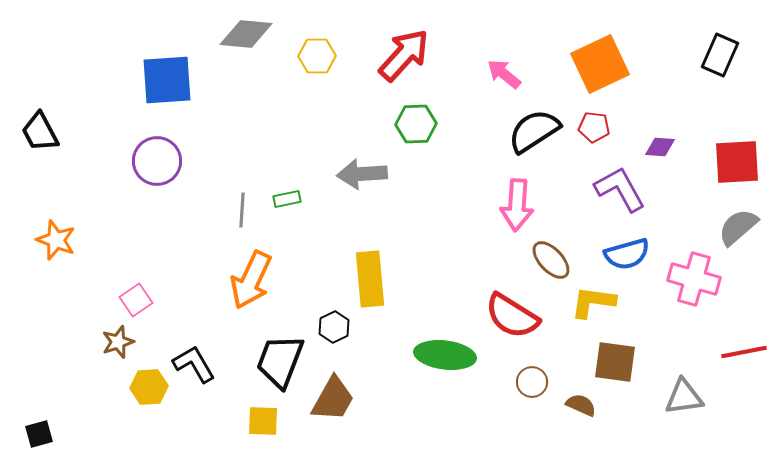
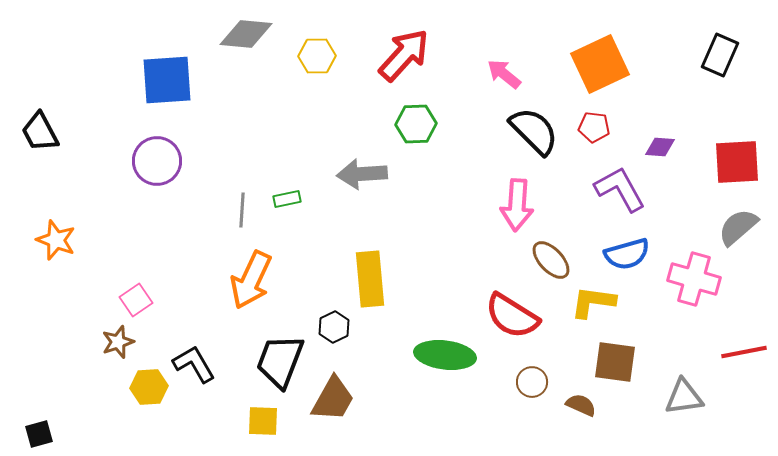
black semicircle at (534, 131): rotated 78 degrees clockwise
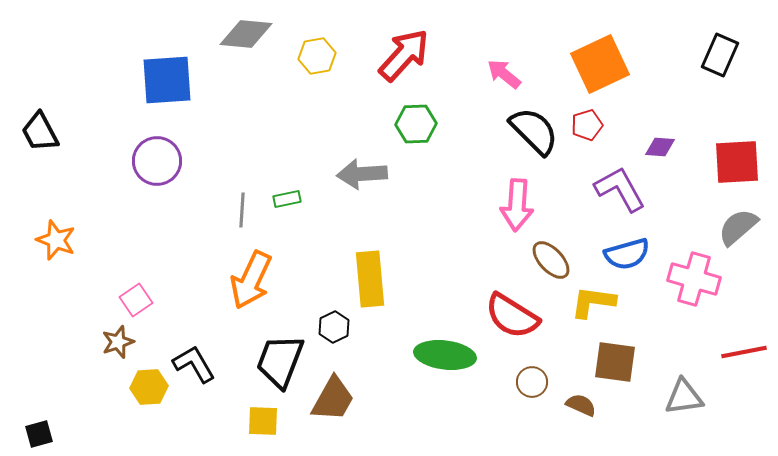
yellow hexagon at (317, 56): rotated 9 degrees counterclockwise
red pentagon at (594, 127): moved 7 px left, 2 px up; rotated 24 degrees counterclockwise
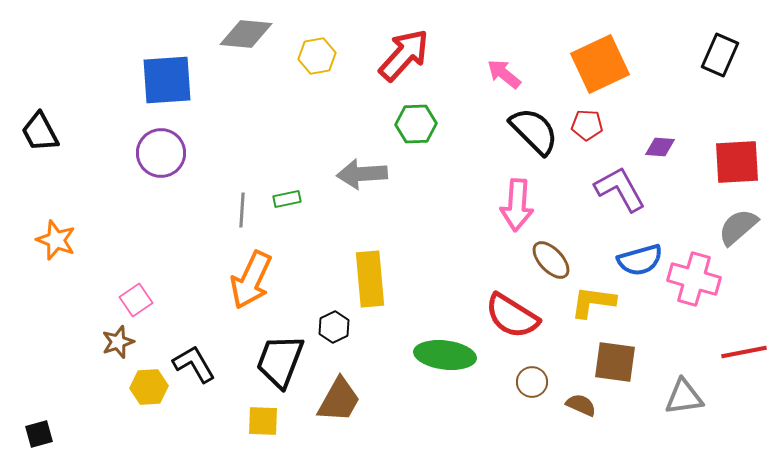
red pentagon at (587, 125): rotated 20 degrees clockwise
purple circle at (157, 161): moved 4 px right, 8 px up
blue semicircle at (627, 254): moved 13 px right, 6 px down
brown trapezoid at (333, 399): moved 6 px right, 1 px down
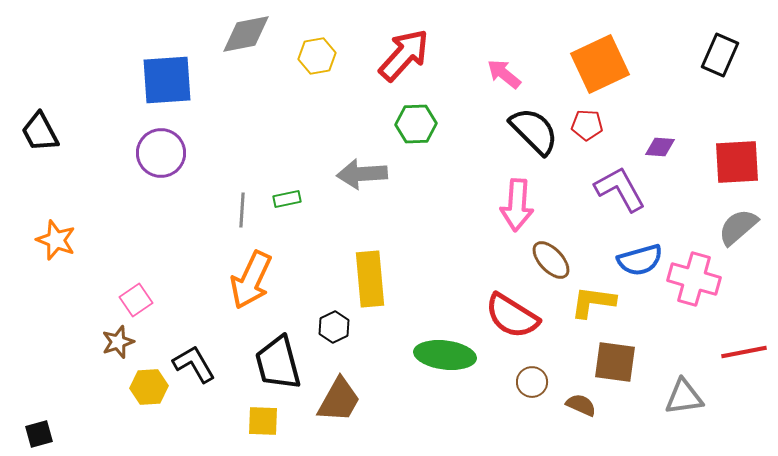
gray diamond at (246, 34): rotated 16 degrees counterclockwise
black trapezoid at (280, 361): moved 2 px left, 2 px down; rotated 36 degrees counterclockwise
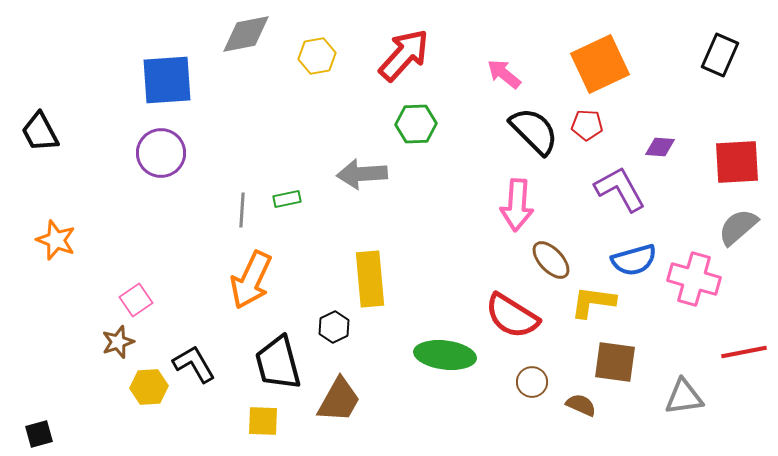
blue semicircle at (640, 260): moved 6 px left
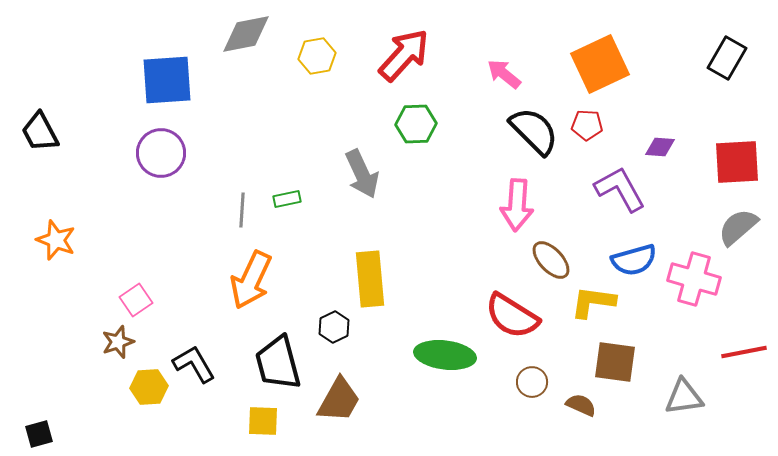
black rectangle at (720, 55): moved 7 px right, 3 px down; rotated 6 degrees clockwise
gray arrow at (362, 174): rotated 111 degrees counterclockwise
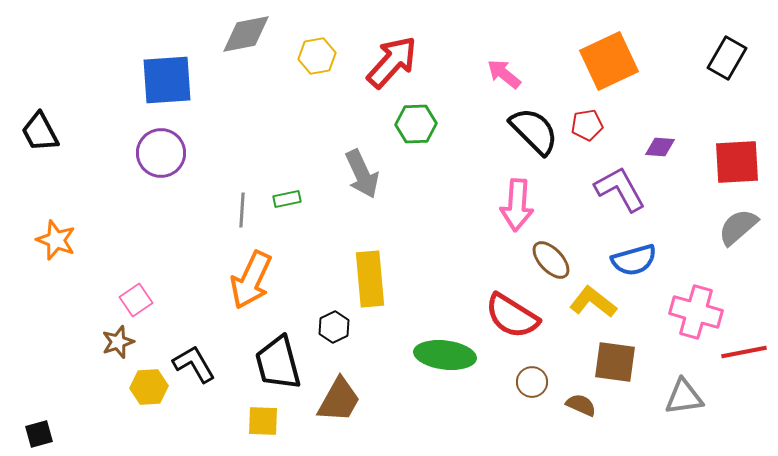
red arrow at (404, 55): moved 12 px left, 7 px down
orange square at (600, 64): moved 9 px right, 3 px up
red pentagon at (587, 125): rotated 12 degrees counterclockwise
pink cross at (694, 279): moved 2 px right, 33 px down
yellow L-shape at (593, 302): rotated 30 degrees clockwise
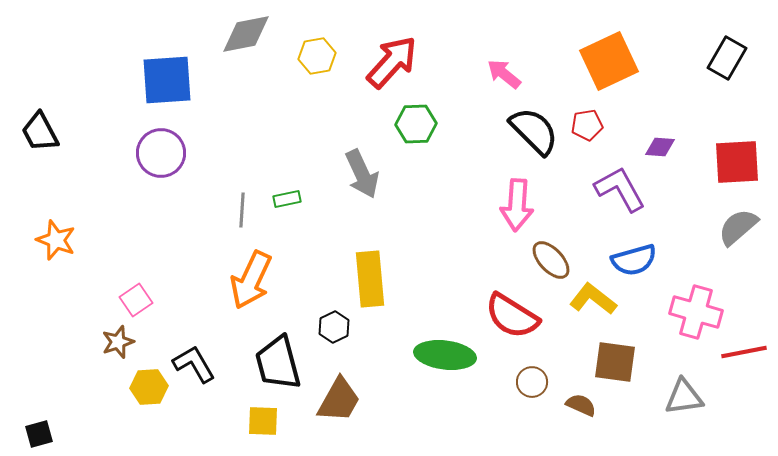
yellow L-shape at (593, 302): moved 3 px up
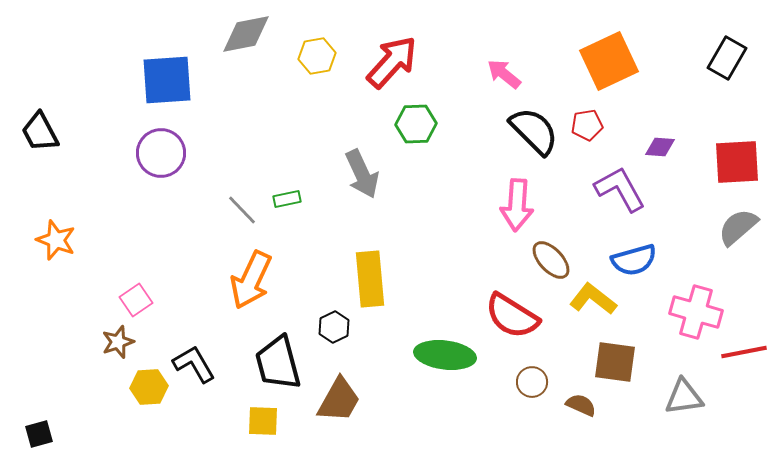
gray line at (242, 210): rotated 48 degrees counterclockwise
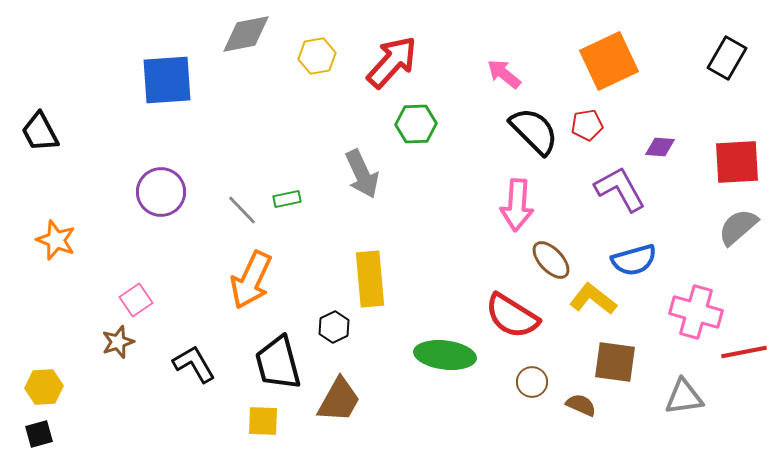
purple circle at (161, 153): moved 39 px down
yellow hexagon at (149, 387): moved 105 px left
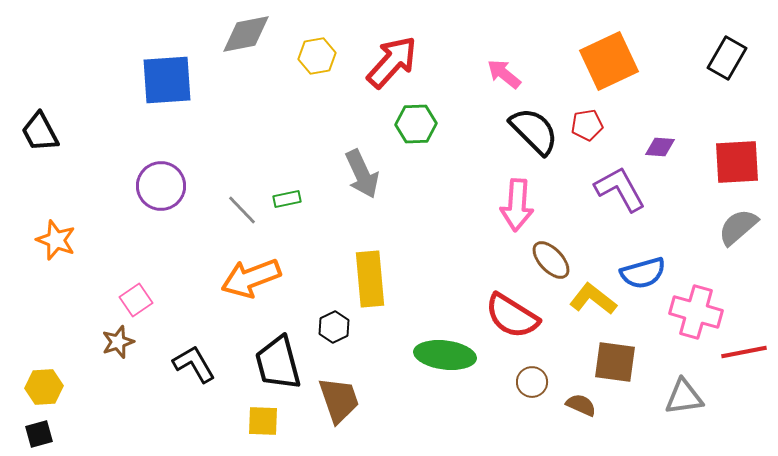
purple circle at (161, 192): moved 6 px up
blue semicircle at (634, 260): moved 9 px right, 13 px down
orange arrow at (251, 280): moved 2 px up; rotated 44 degrees clockwise
brown trapezoid at (339, 400): rotated 48 degrees counterclockwise
